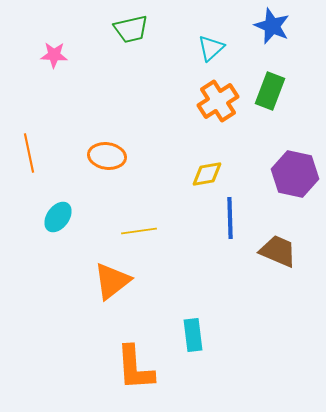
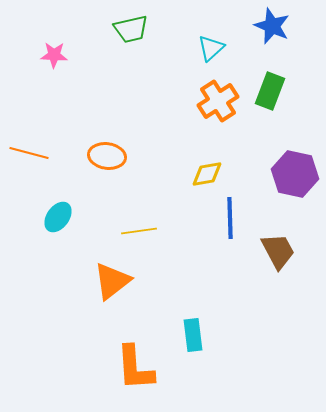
orange line: rotated 63 degrees counterclockwise
brown trapezoid: rotated 39 degrees clockwise
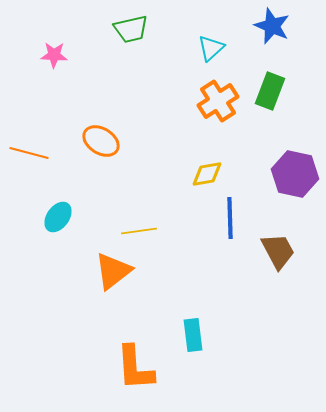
orange ellipse: moved 6 px left, 15 px up; rotated 24 degrees clockwise
orange triangle: moved 1 px right, 10 px up
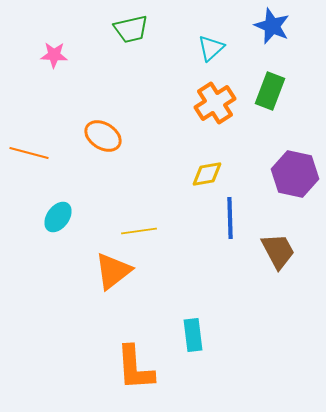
orange cross: moved 3 px left, 2 px down
orange ellipse: moved 2 px right, 5 px up
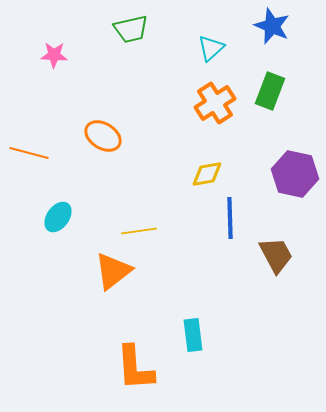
brown trapezoid: moved 2 px left, 4 px down
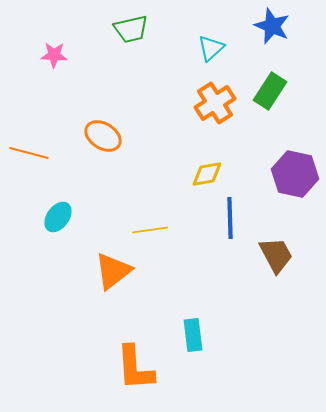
green rectangle: rotated 12 degrees clockwise
yellow line: moved 11 px right, 1 px up
